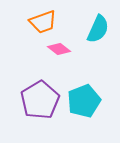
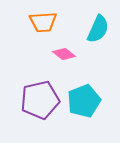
orange trapezoid: rotated 16 degrees clockwise
pink diamond: moved 5 px right, 5 px down
purple pentagon: rotated 18 degrees clockwise
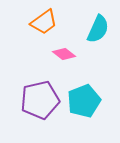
orange trapezoid: moved 1 px right; rotated 32 degrees counterclockwise
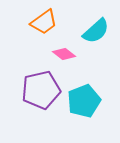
cyan semicircle: moved 2 px left, 2 px down; rotated 24 degrees clockwise
purple pentagon: moved 1 px right, 10 px up
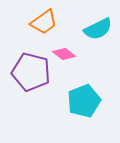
cyan semicircle: moved 2 px right, 2 px up; rotated 16 degrees clockwise
purple pentagon: moved 10 px left, 18 px up; rotated 27 degrees clockwise
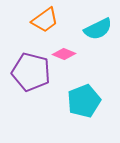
orange trapezoid: moved 1 px right, 2 px up
pink diamond: rotated 15 degrees counterclockwise
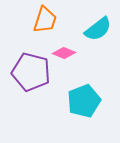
orange trapezoid: rotated 36 degrees counterclockwise
cyan semicircle: rotated 12 degrees counterclockwise
pink diamond: moved 1 px up
